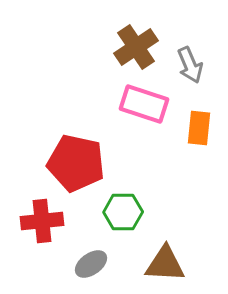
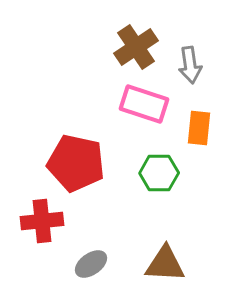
gray arrow: rotated 15 degrees clockwise
green hexagon: moved 36 px right, 39 px up
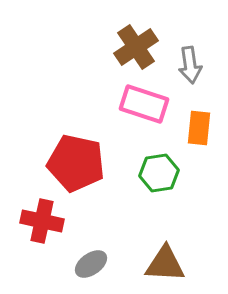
green hexagon: rotated 9 degrees counterclockwise
red cross: rotated 18 degrees clockwise
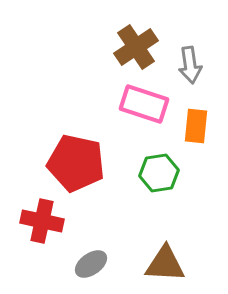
orange rectangle: moved 3 px left, 2 px up
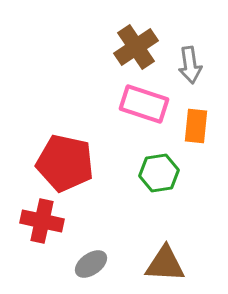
red pentagon: moved 11 px left
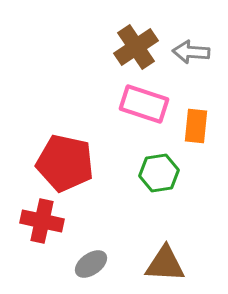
gray arrow: moved 1 px right, 13 px up; rotated 102 degrees clockwise
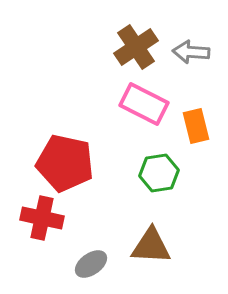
pink rectangle: rotated 9 degrees clockwise
orange rectangle: rotated 20 degrees counterclockwise
red cross: moved 3 px up
brown triangle: moved 14 px left, 18 px up
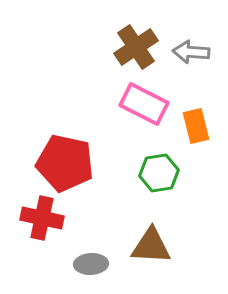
gray ellipse: rotated 32 degrees clockwise
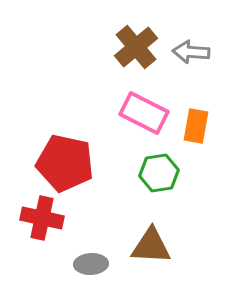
brown cross: rotated 6 degrees counterclockwise
pink rectangle: moved 9 px down
orange rectangle: rotated 24 degrees clockwise
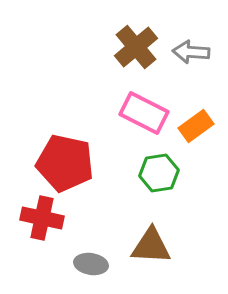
orange rectangle: rotated 44 degrees clockwise
gray ellipse: rotated 12 degrees clockwise
